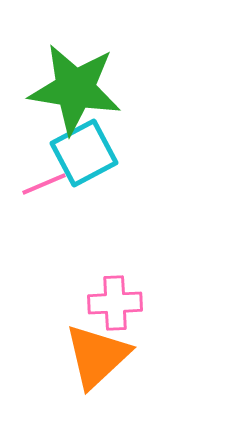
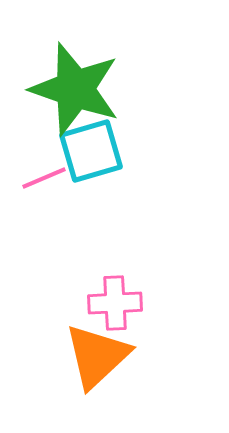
green star: rotated 10 degrees clockwise
cyan square: moved 7 px right, 2 px up; rotated 12 degrees clockwise
pink line: moved 6 px up
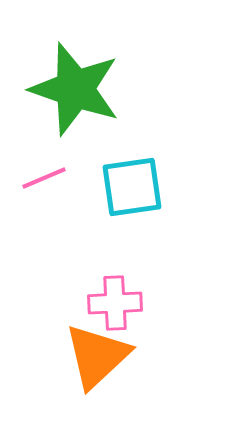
cyan square: moved 41 px right, 36 px down; rotated 8 degrees clockwise
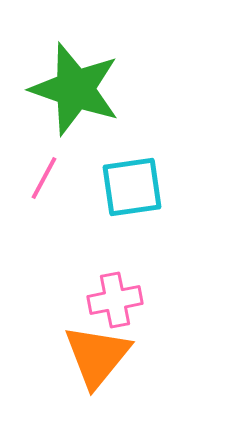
pink line: rotated 39 degrees counterclockwise
pink cross: moved 3 px up; rotated 8 degrees counterclockwise
orange triangle: rotated 8 degrees counterclockwise
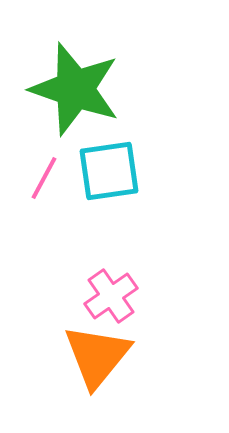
cyan square: moved 23 px left, 16 px up
pink cross: moved 4 px left, 4 px up; rotated 24 degrees counterclockwise
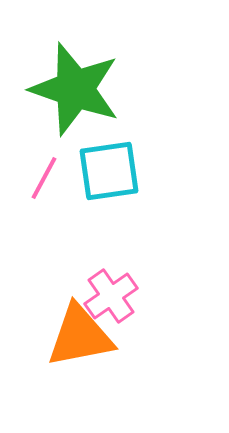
orange triangle: moved 17 px left, 20 px up; rotated 40 degrees clockwise
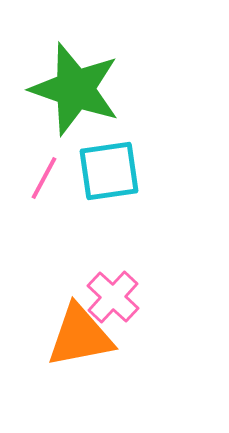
pink cross: moved 2 px right, 1 px down; rotated 12 degrees counterclockwise
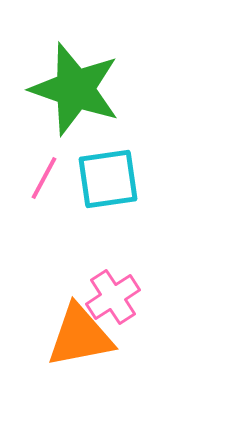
cyan square: moved 1 px left, 8 px down
pink cross: rotated 14 degrees clockwise
